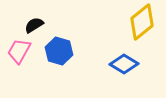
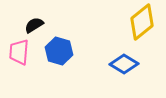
pink trapezoid: moved 1 px down; rotated 24 degrees counterclockwise
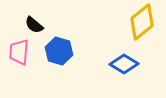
black semicircle: rotated 108 degrees counterclockwise
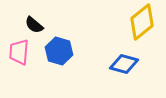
blue diamond: rotated 16 degrees counterclockwise
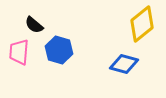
yellow diamond: moved 2 px down
blue hexagon: moved 1 px up
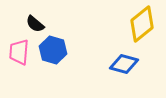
black semicircle: moved 1 px right, 1 px up
blue hexagon: moved 6 px left
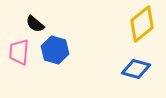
blue hexagon: moved 2 px right
blue diamond: moved 12 px right, 5 px down
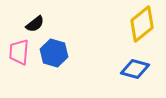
black semicircle: rotated 78 degrees counterclockwise
blue hexagon: moved 1 px left, 3 px down
blue diamond: moved 1 px left
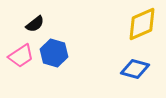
yellow diamond: rotated 15 degrees clockwise
pink trapezoid: moved 2 px right, 4 px down; rotated 128 degrees counterclockwise
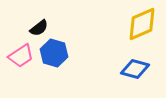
black semicircle: moved 4 px right, 4 px down
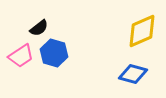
yellow diamond: moved 7 px down
blue diamond: moved 2 px left, 5 px down
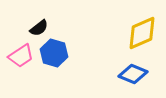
yellow diamond: moved 2 px down
blue diamond: rotated 8 degrees clockwise
